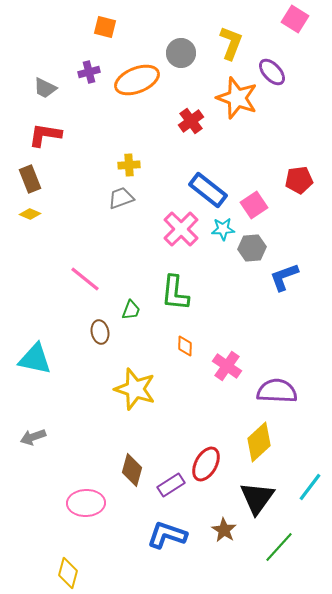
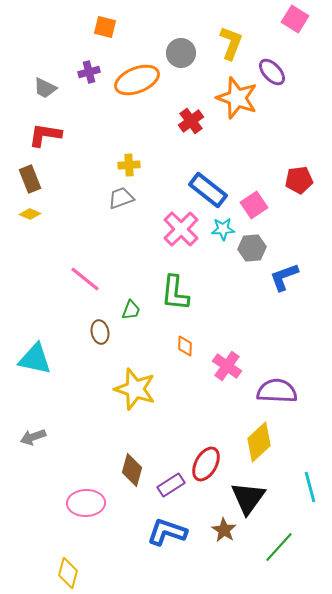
cyan line at (310, 487): rotated 52 degrees counterclockwise
black triangle at (257, 498): moved 9 px left
blue L-shape at (167, 535): moved 3 px up
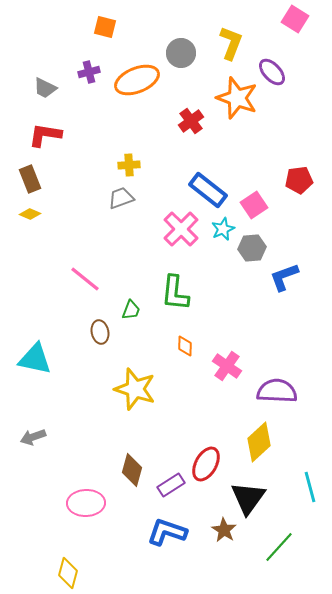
cyan star at (223, 229): rotated 20 degrees counterclockwise
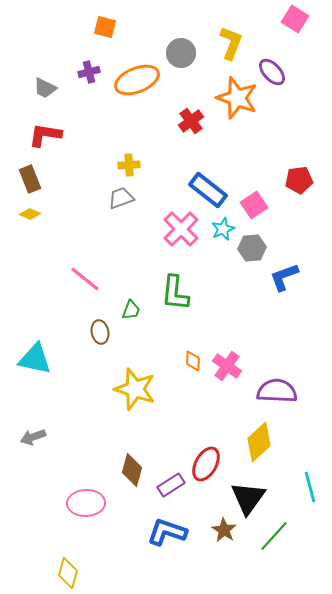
orange diamond at (185, 346): moved 8 px right, 15 px down
green line at (279, 547): moved 5 px left, 11 px up
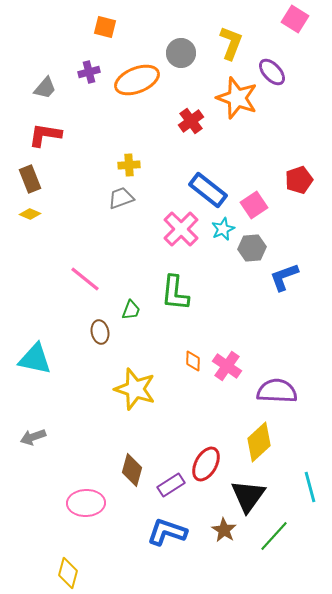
gray trapezoid at (45, 88): rotated 75 degrees counterclockwise
red pentagon at (299, 180): rotated 12 degrees counterclockwise
black triangle at (248, 498): moved 2 px up
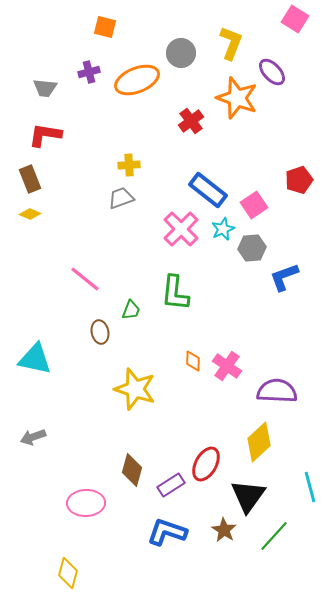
gray trapezoid at (45, 88): rotated 55 degrees clockwise
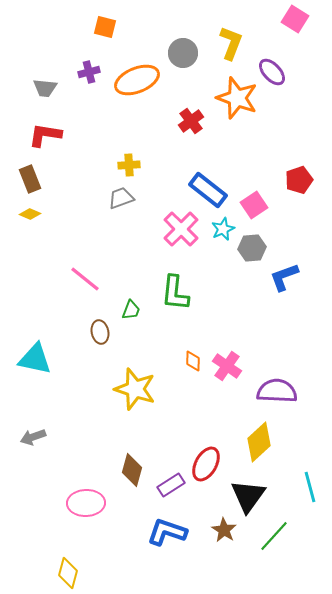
gray circle at (181, 53): moved 2 px right
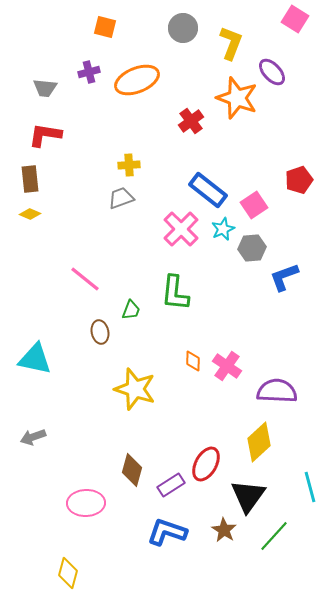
gray circle at (183, 53): moved 25 px up
brown rectangle at (30, 179): rotated 16 degrees clockwise
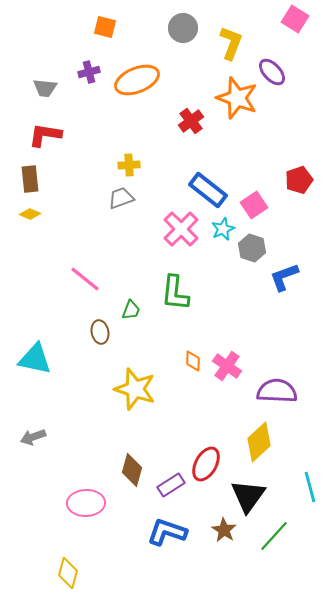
gray hexagon at (252, 248): rotated 24 degrees clockwise
